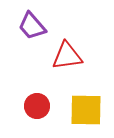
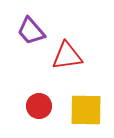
purple trapezoid: moved 1 px left, 5 px down
red circle: moved 2 px right
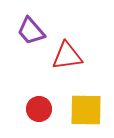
red circle: moved 3 px down
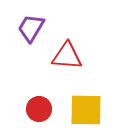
purple trapezoid: moved 3 px up; rotated 72 degrees clockwise
red triangle: rotated 12 degrees clockwise
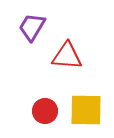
purple trapezoid: moved 1 px right, 1 px up
red circle: moved 6 px right, 2 px down
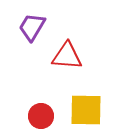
red circle: moved 4 px left, 5 px down
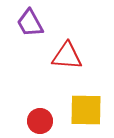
purple trapezoid: moved 2 px left, 4 px up; rotated 60 degrees counterclockwise
red circle: moved 1 px left, 5 px down
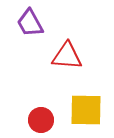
red circle: moved 1 px right, 1 px up
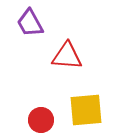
yellow square: rotated 6 degrees counterclockwise
